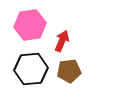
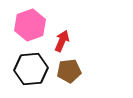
pink hexagon: rotated 12 degrees counterclockwise
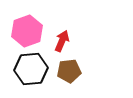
pink hexagon: moved 3 px left, 6 px down
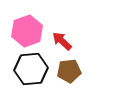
red arrow: rotated 70 degrees counterclockwise
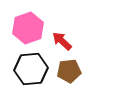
pink hexagon: moved 1 px right, 3 px up
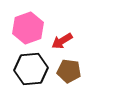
red arrow: rotated 75 degrees counterclockwise
brown pentagon: rotated 15 degrees clockwise
